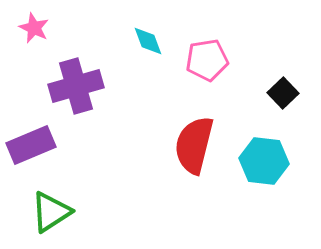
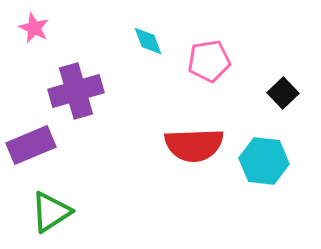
pink pentagon: moved 2 px right, 1 px down
purple cross: moved 5 px down
red semicircle: rotated 106 degrees counterclockwise
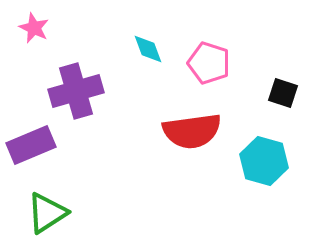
cyan diamond: moved 8 px down
pink pentagon: moved 2 px down; rotated 27 degrees clockwise
black square: rotated 28 degrees counterclockwise
red semicircle: moved 2 px left, 14 px up; rotated 6 degrees counterclockwise
cyan hexagon: rotated 9 degrees clockwise
green triangle: moved 4 px left, 1 px down
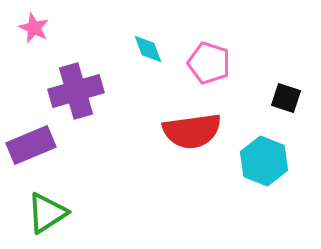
black square: moved 3 px right, 5 px down
cyan hexagon: rotated 6 degrees clockwise
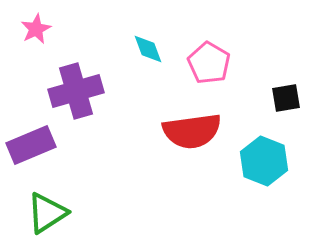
pink star: moved 2 px right, 1 px down; rotated 20 degrees clockwise
pink pentagon: rotated 12 degrees clockwise
black square: rotated 28 degrees counterclockwise
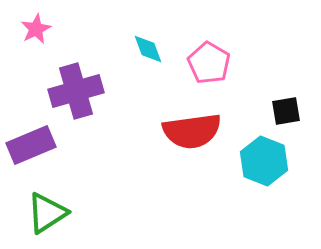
black square: moved 13 px down
